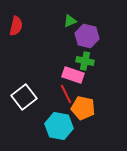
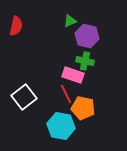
cyan hexagon: moved 2 px right
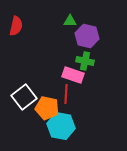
green triangle: rotated 24 degrees clockwise
red line: rotated 30 degrees clockwise
orange pentagon: moved 36 px left
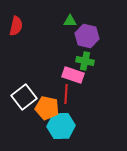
cyan hexagon: rotated 12 degrees counterclockwise
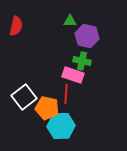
green cross: moved 3 px left
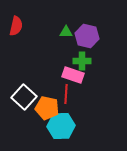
green triangle: moved 4 px left, 11 px down
green cross: rotated 12 degrees counterclockwise
white square: rotated 10 degrees counterclockwise
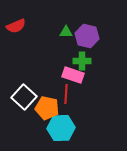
red semicircle: rotated 54 degrees clockwise
cyan hexagon: moved 2 px down
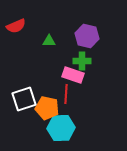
green triangle: moved 17 px left, 9 px down
white square: moved 2 px down; rotated 30 degrees clockwise
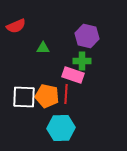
green triangle: moved 6 px left, 7 px down
white square: moved 2 px up; rotated 20 degrees clockwise
orange pentagon: moved 12 px up
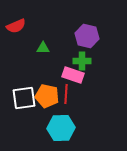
white square: moved 1 px down; rotated 10 degrees counterclockwise
